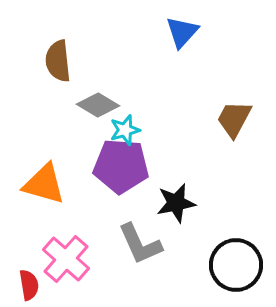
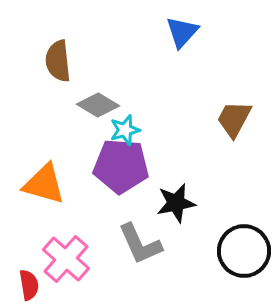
black circle: moved 8 px right, 14 px up
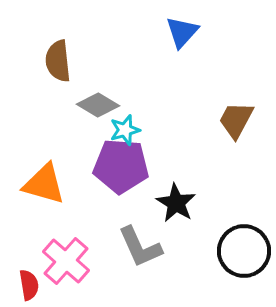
brown trapezoid: moved 2 px right, 1 px down
black star: rotated 30 degrees counterclockwise
gray L-shape: moved 3 px down
pink cross: moved 2 px down
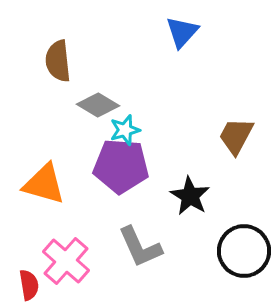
brown trapezoid: moved 16 px down
black star: moved 14 px right, 7 px up
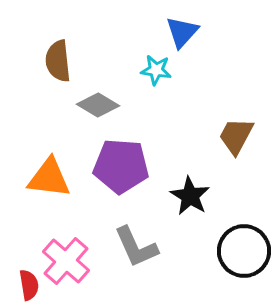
cyan star: moved 31 px right, 60 px up; rotated 24 degrees clockwise
orange triangle: moved 5 px right, 6 px up; rotated 9 degrees counterclockwise
gray L-shape: moved 4 px left
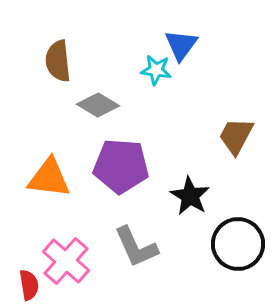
blue triangle: moved 1 px left, 13 px down; rotated 6 degrees counterclockwise
black circle: moved 6 px left, 7 px up
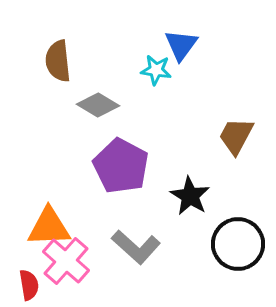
purple pentagon: rotated 24 degrees clockwise
orange triangle: moved 49 px down; rotated 9 degrees counterclockwise
gray L-shape: rotated 24 degrees counterclockwise
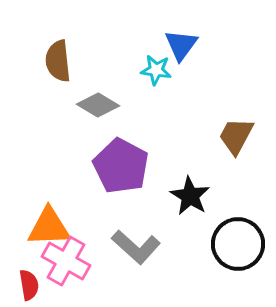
pink cross: rotated 12 degrees counterclockwise
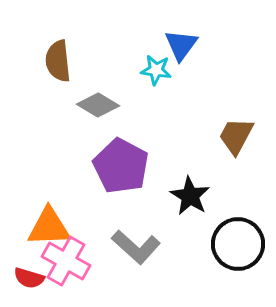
red semicircle: moved 7 px up; rotated 116 degrees clockwise
